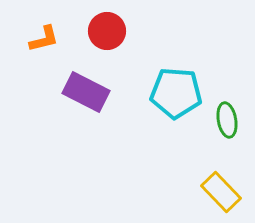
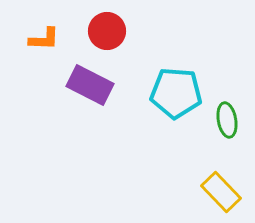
orange L-shape: rotated 16 degrees clockwise
purple rectangle: moved 4 px right, 7 px up
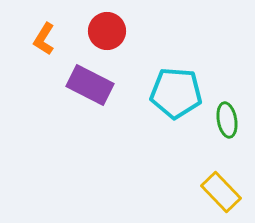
orange L-shape: rotated 120 degrees clockwise
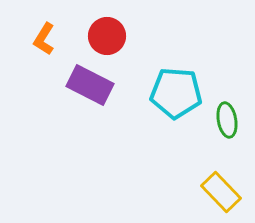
red circle: moved 5 px down
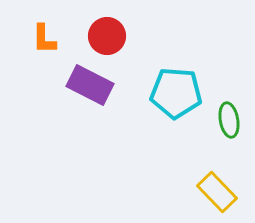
orange L-shape: rotated 32 degrees counterclockwise
green ellipse: moved 2 px right
yellow rectangle: moved 4 px left
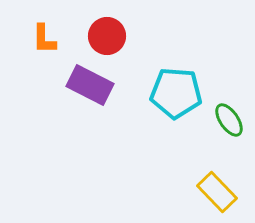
green ellipse: rotated 24 degrees counterclockwise
